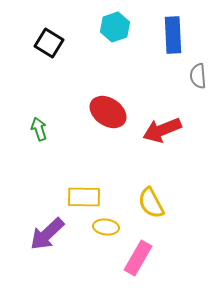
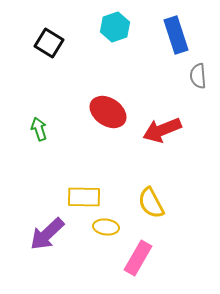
blue rectangle: moved 3 px right; rotated 15 degrees counterclockwise
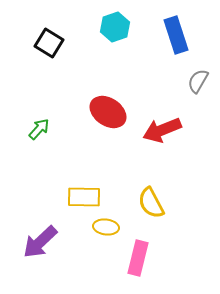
gray semicircle: moved 5 px down; rotated 35 degrees clockwise
green arrow: rotated 60 degrees clockwise
purple arrow: moved 7 px left, 8 px down
pink rectangle: rotated 16 degrees counterclockwise
